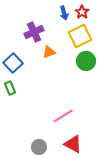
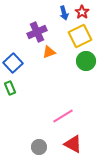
purple cross: moved 3 px right
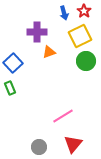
red star: moved 2 px right, 1 px up
purple cross: rotated 24 degrees clockwise
red triangle: rotated 42 degrees clockwise
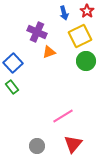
red star: moved 3 px right
purple cross: rotated 24 degrees clockwise
green rectangle: moved 2 px right, 1 px up; rotated 16 degrees counterclockwise
gray circle: moved 2 px left, 1 px up
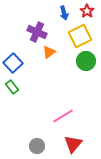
orange triangle: rotated 16 degrees counterclockwise
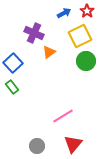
blue arrow: rotated 104 degrees counterclockwise
purple cross: moved 3 px left, 1 px down
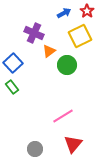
orange triangle: moved 1 px up
green circle: moved 19 px left, 4 px down
gray circle: moved 2 px left, 3 px down
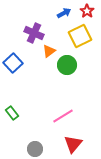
green rectangle: moved 26 px down
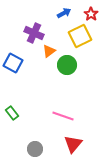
red star: moved 4 px right, 3 px down
blue square: rotated 18 degrees counterclockwise
pink line: rotated 50 degrees clockwise
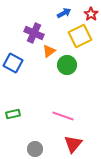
green rectangle: moved 1 px right, 1 px down; rotated 64 degrees counterclockwise
